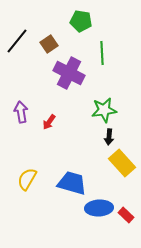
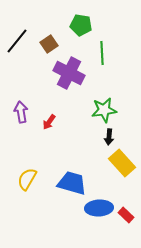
green pentagon: moved 4 px down
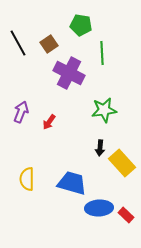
black line: moved 1 px right, 2 px down; rotated 68 degrees counterclockwise
purple arrow: rotated 30 degrees clockwise
black arrow: moved 9 px left, 11 px down
yellow semicircle: rotated 30 degrees counterclockwise
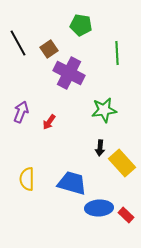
brown square: moved 5 px down
green line: moved 15 px right
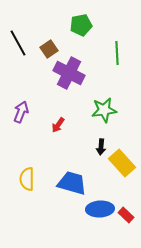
green pentagon: rotated 20 degrees counterclockwise
red arrow: moved 9 px right, 3 px down
black arrow: moved 1 px right, 1 px up
blue ellipse: moved 1 px right, 1 px down
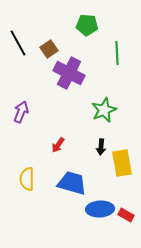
green pentagon: moved 6 px right; rotated 15 degrees clockwise
green star: rotated 15 degrees counterclockwise
red arrow: moved 20 px down
yellow rectangle: rotated 32 degrees clockwise
red rectangle: rotated 14 degrees counterclockwise
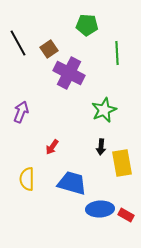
red arrow: moved 6 px left, 2 px down
